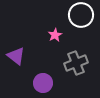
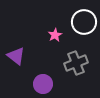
white circle: moved 3 px right, 7 px down
purple circle: moved 1 px down
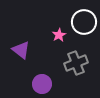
pink star: moved 4 px right
purple triangle: moved 5 px right, 6 px up
purple circle: moved 1 px left
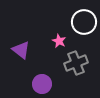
pink star: moved 6 px down; rotated 16 degrees counterclockwise
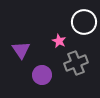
purple triangle: rotated 18 degrees clockwise
purple circle: moved 9 px up
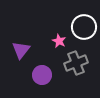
white circle: moved 5 px down
purple triangle: rotated 12 degrees clockwise
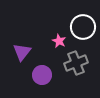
white circle: moved 1 px left
purple triangle: moved 1 px right, 2 px down
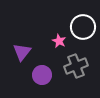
gray cross: moved 3 px down
